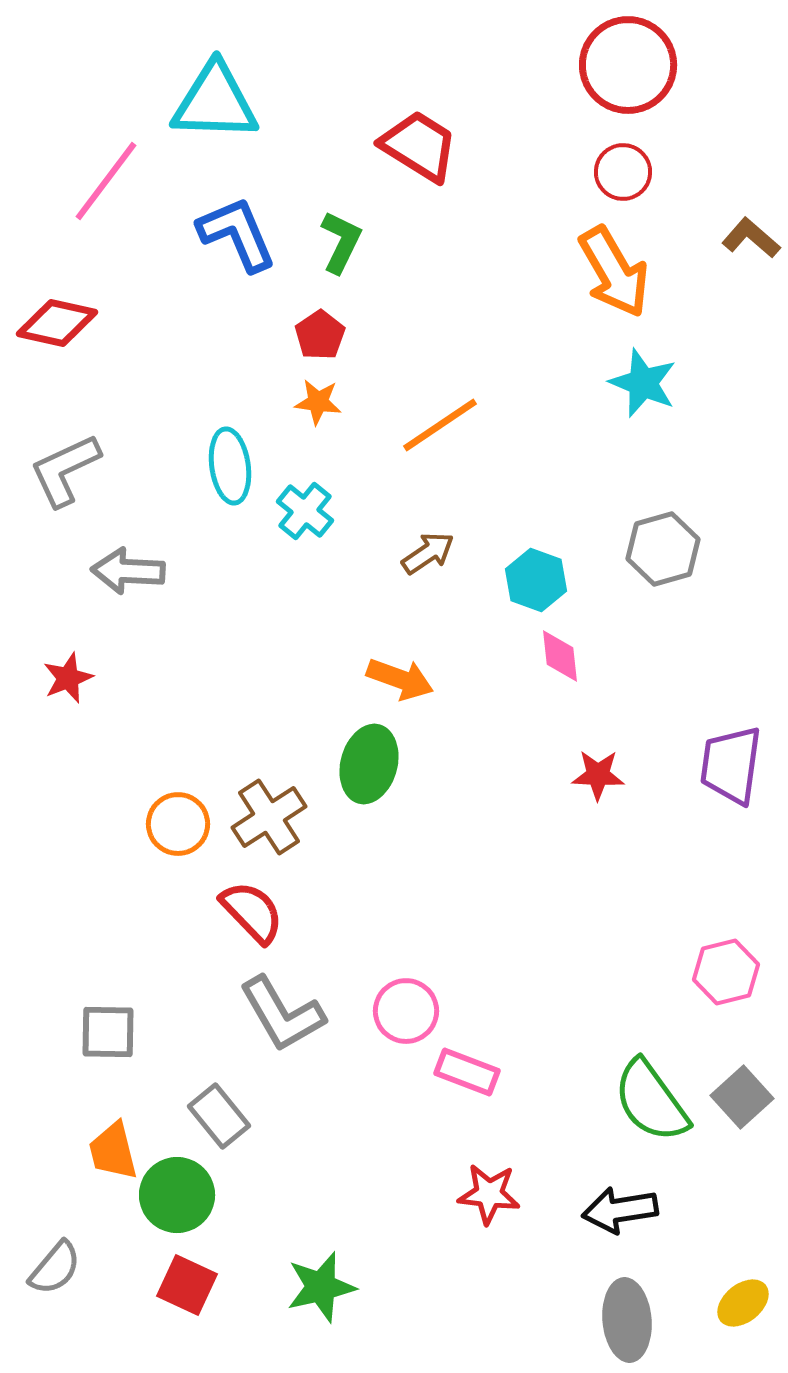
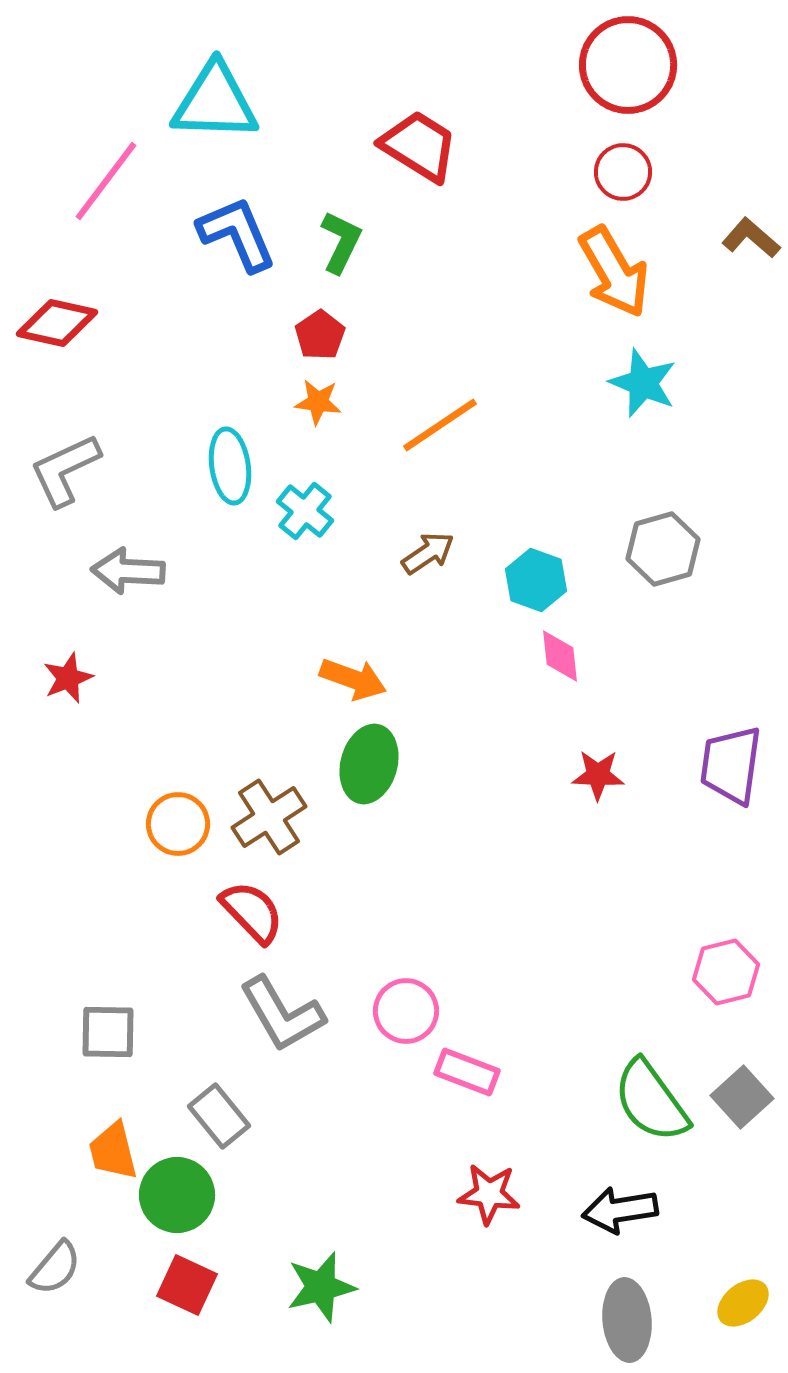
orange arrow at (400, 679): moved 47 px left
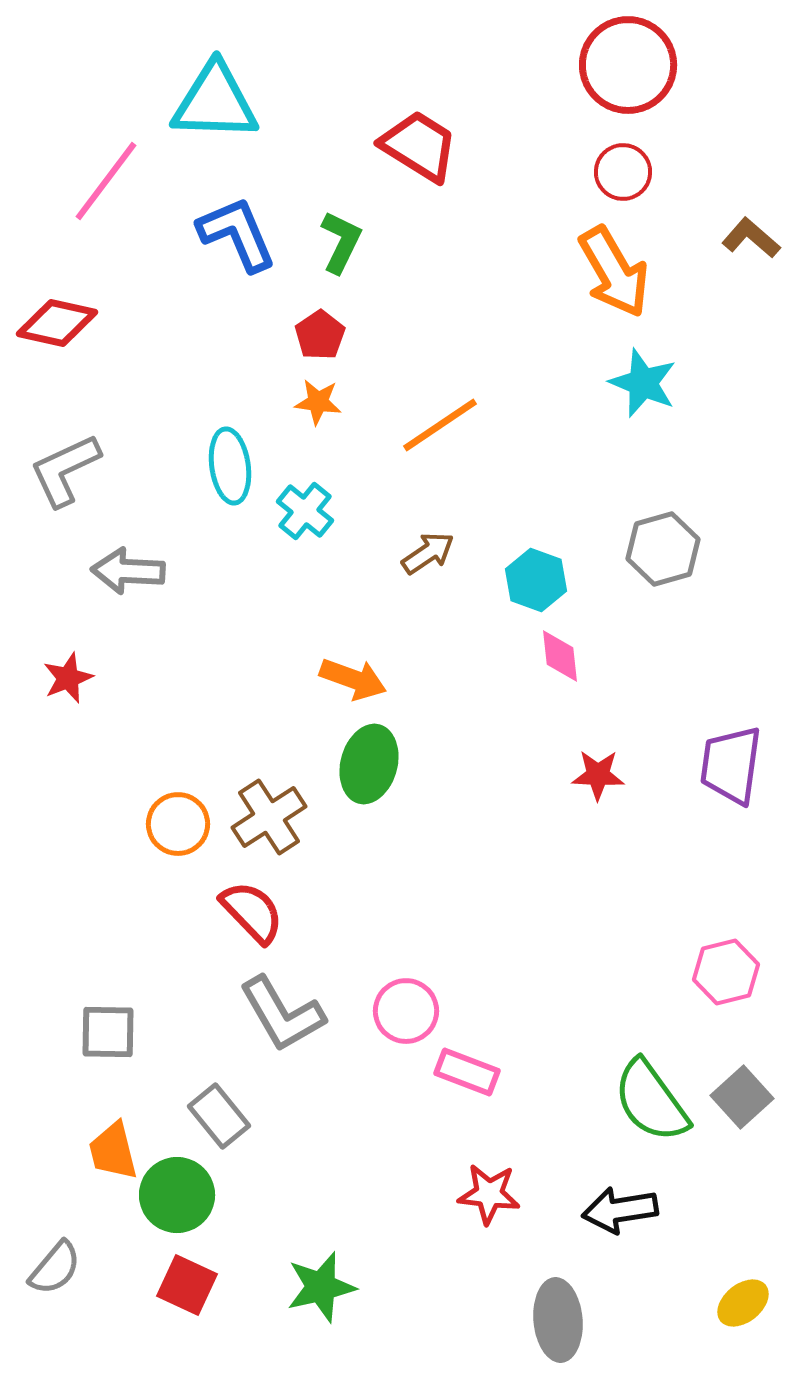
gray ellipse at (627, 1320): moved 69 px left
